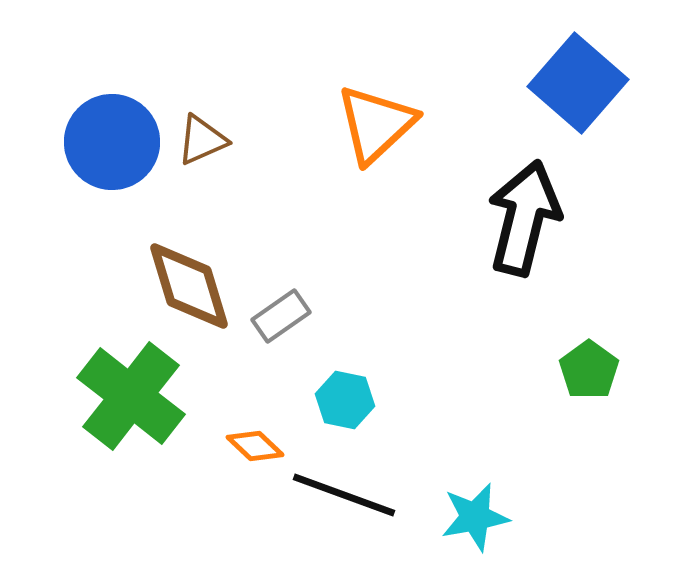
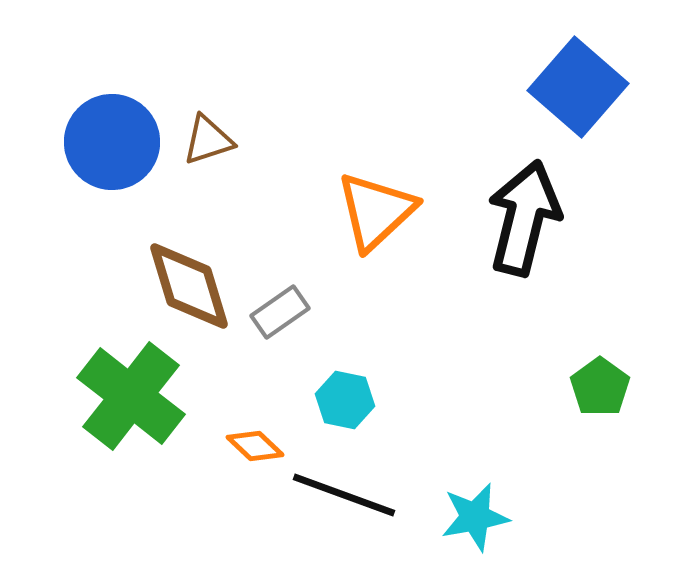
blue square: moved 4 px down
orange triangle: moved 87 px down
brown triangle: moved 6 px right; rotated 6 degrees clockwise
gray rectangle: moved 1 px left, 4 px up
green pentagon: moved 11 px right, 17 px down
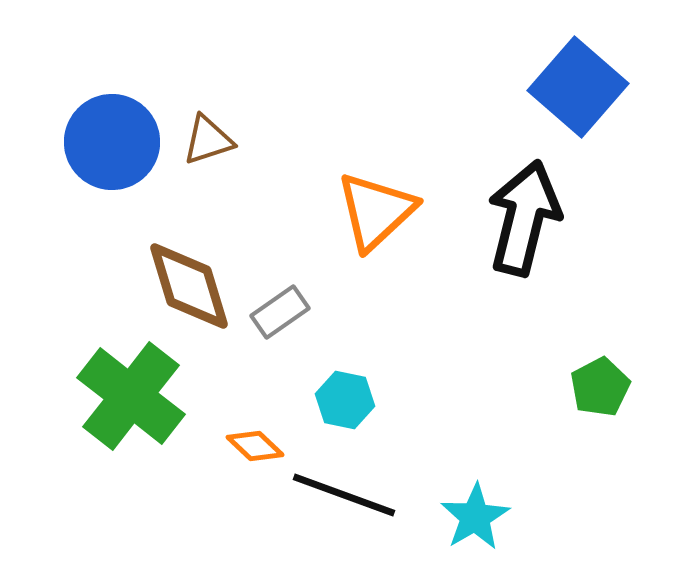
green pentagon: rotated 8 degrees clockwise
cyan star: rotated 20 degrees counterclockwise
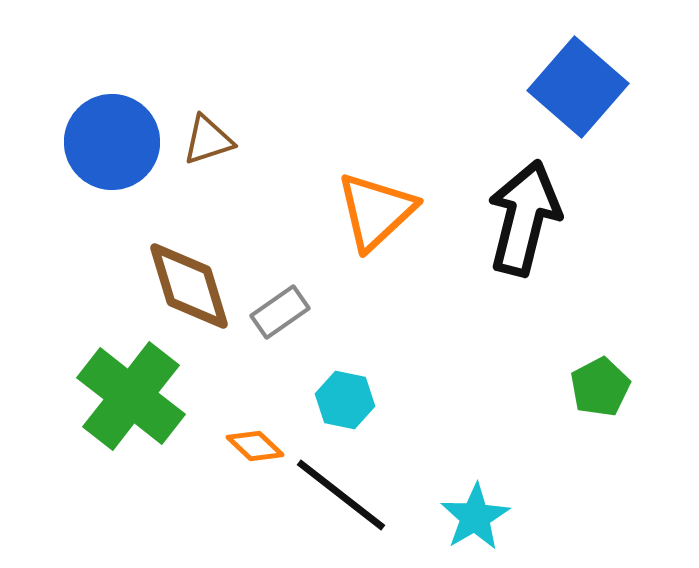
black line: moved 3 px left; rotated 18 degrees clockwise
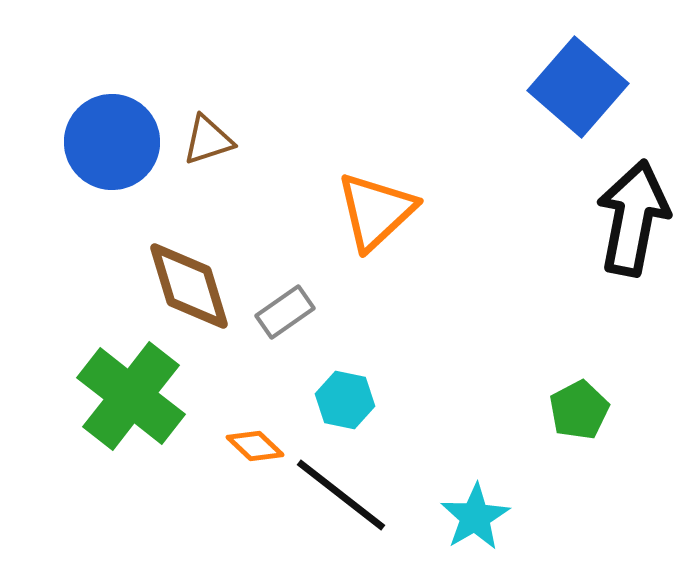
black arrow: moved 109 px right; rotated 3 degrees counterclockwise
gray rectangle: moved 5 px right
green pentagon: moved 21 px left, 23 px down
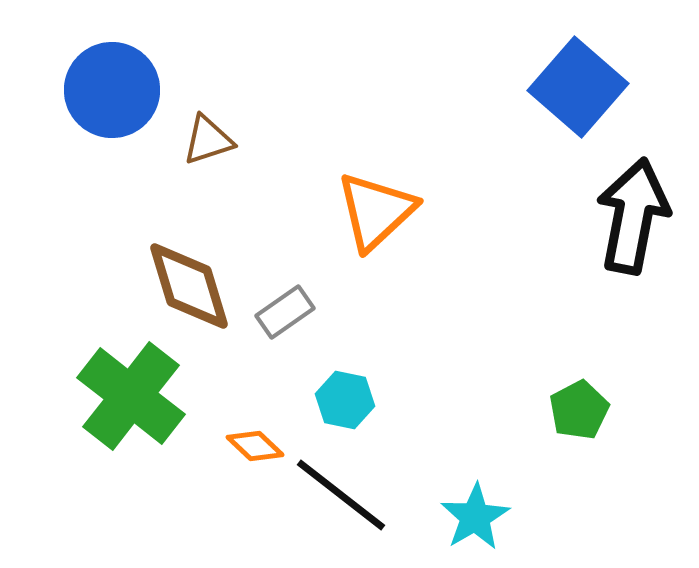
blue circle: moved 52 px up
black arrow: moved 2 px up
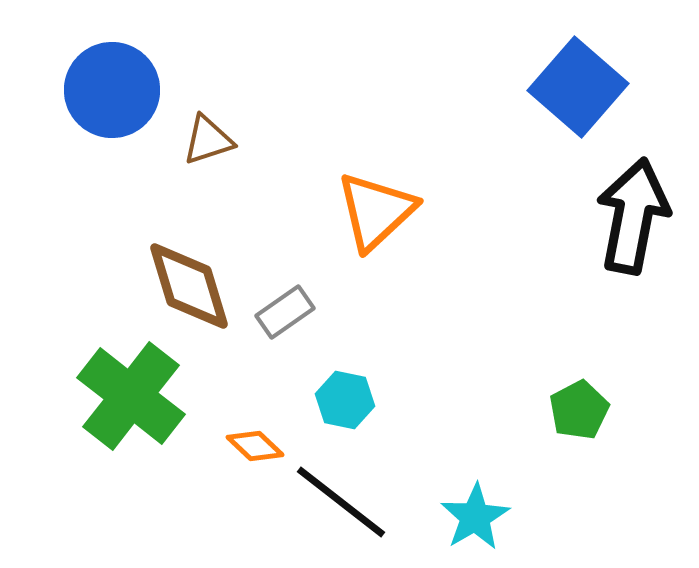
black line: moved 7 px down
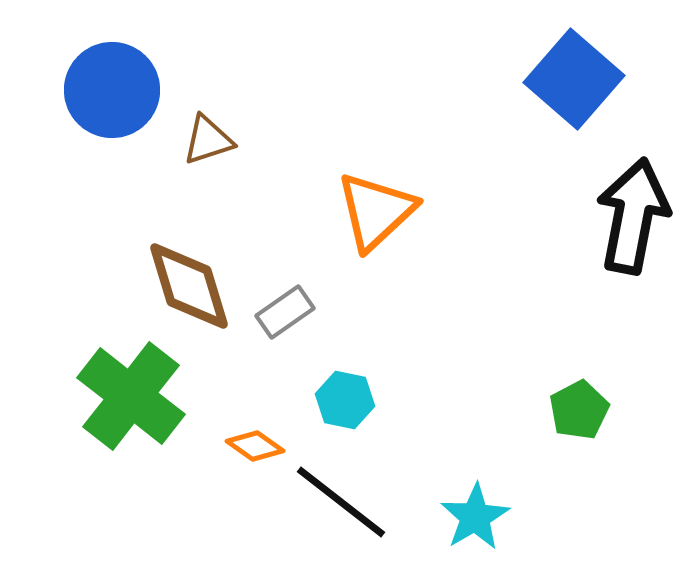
blue square: moved 4 px left, 8 px up
orange diamond: rotated 8 degrees counterclockwise
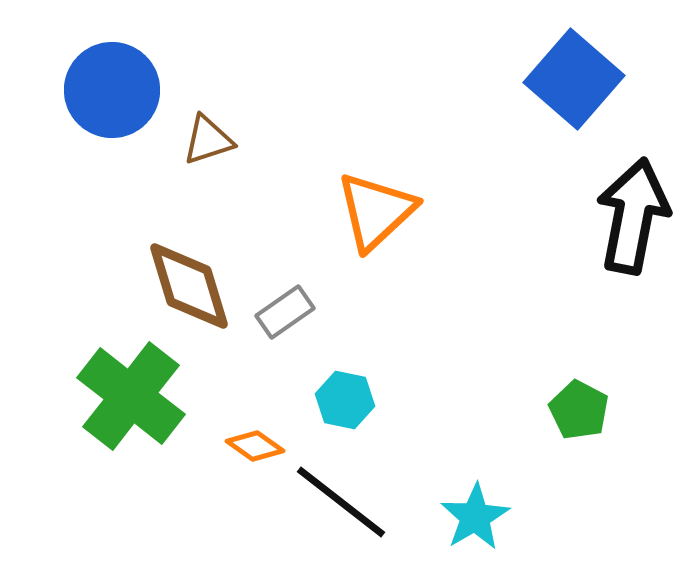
green pentagon: rotated 16 degrees counterclockwise
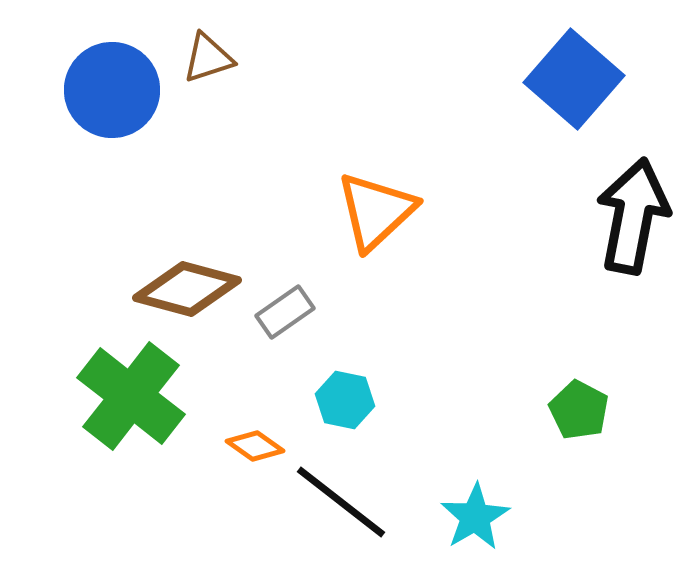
brown triangle: moved 82 px up
brown diamond: moved 2 px left, 3 px down; rotated 58 degrees counterclockwise
